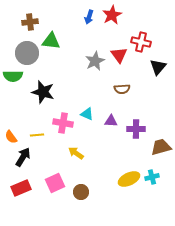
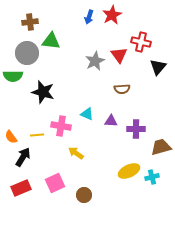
pink cross: moved 2 px left, 3 px down
yellow ellipse: moved 8 px up
brown circle: moved 3 px right, 3 px down
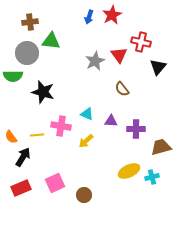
brown semicircle: rotated 56 degrees clockwise
yellow arrow: moved 10 px right, 12 px up; rotated 77 degrees counterclockwise
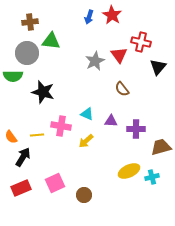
red star: rotated 12 degrees counterclockwise
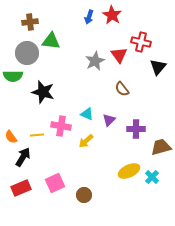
purple triangle: moved 2 px left, 1 px up; rotated 48 degrees counterclockwise
cyan cross: rotated 32 degrees counterclockwise
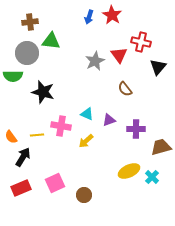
brown semicircle: moved 3 px right
purple triangle: rotated 24 degrees clockwise
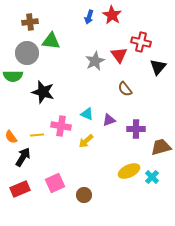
red rectangle: moved 1 px left, 1 px down
